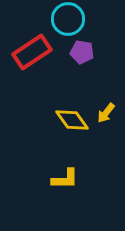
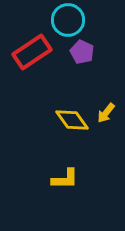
cyan circle: moved 1 px down
purple pentagon: rotated 15 degrees clockwise
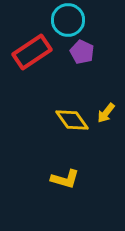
yellow L-shape: rotated 16 degrees clockwise
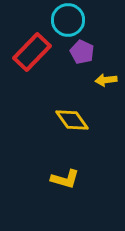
red rectangle: rotated 12 degrees counterclockwise
yellow arrow: moved 33 px up; rotated 45 degrees clockwise
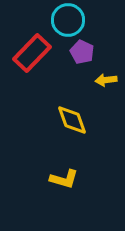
red rectangle: moved 1 px down
yellow diamond: rotated 16 degrees clockwise
yellow L-shape: moved 1 px left
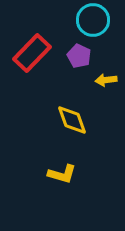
cyan circle: moved 25 px right
purple pentagon: moved 3 px left, 4 px down
yellow L-shape: moved 2 px left, 5 px up
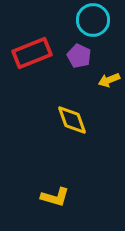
red rectangle: rotated 24 degrees clockwise
yellow arrow: moved 3 px right; rotated 15 degrees counterclockwise
yellow L-shape: moved 7 px left, 23 px down
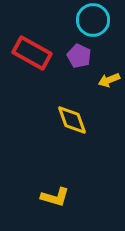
red rectangle: rotated 51 degrees clockwise
